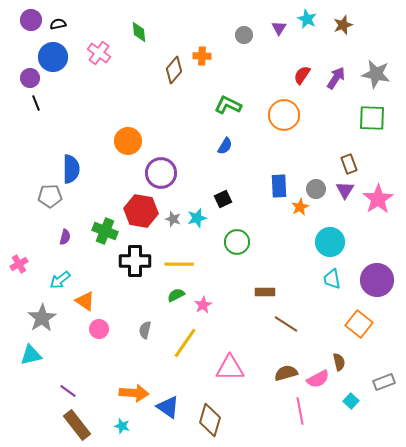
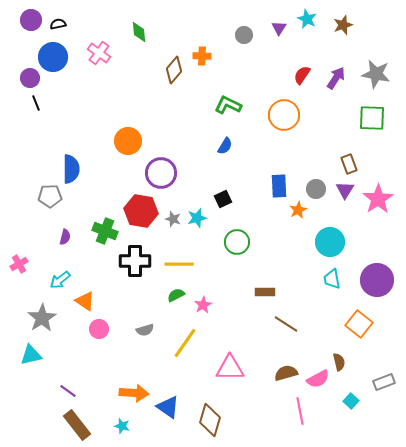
orange star at (300, 207): moved 2 px left, 3 px down
gray semicircle at (145, 330): rotated 120 degrees counterclockwise
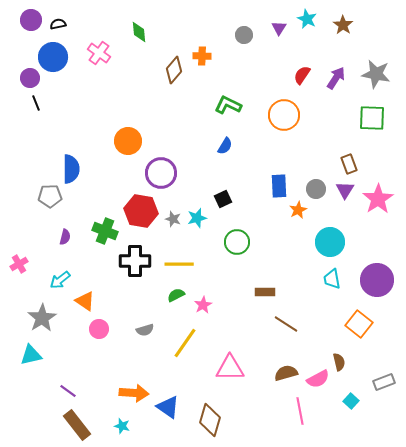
brown star at (343, 25): rotated 18 degrees counterclockwise
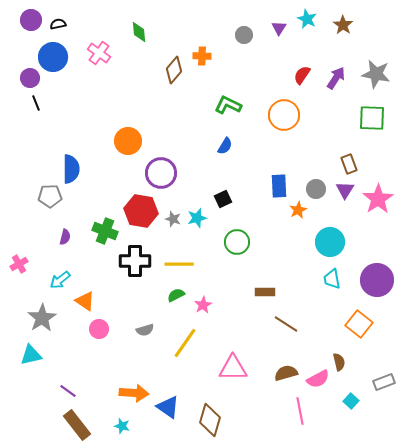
pink triangle at (230, 368): moved 3 px right
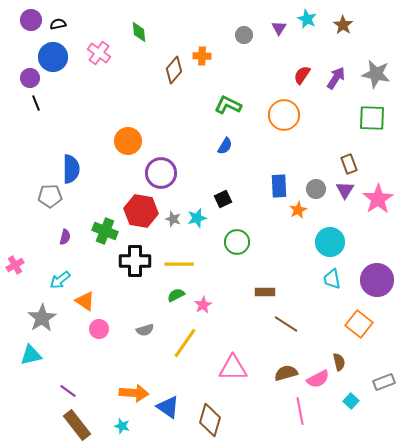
pink cross at (19, 264): moved 4 px left, 1 px down
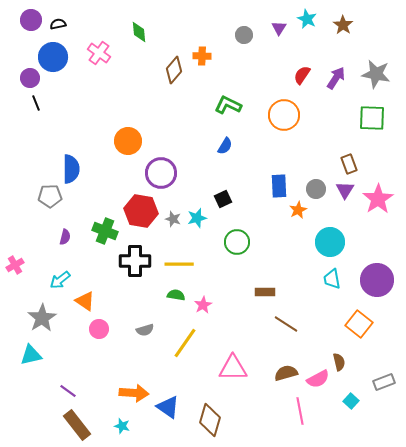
green semicircle at (176, 295): rotated 36 degrees clockwise
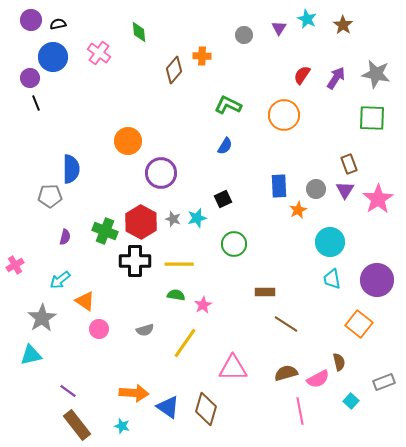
red hexagon at (141, 211): moved 11 px down; rotated 20 degrees clockwise
green circle at (237, 242): moved 3 px left, 2 px down
brown diamond at (210, 420): moved 4 px left, 11 px up
